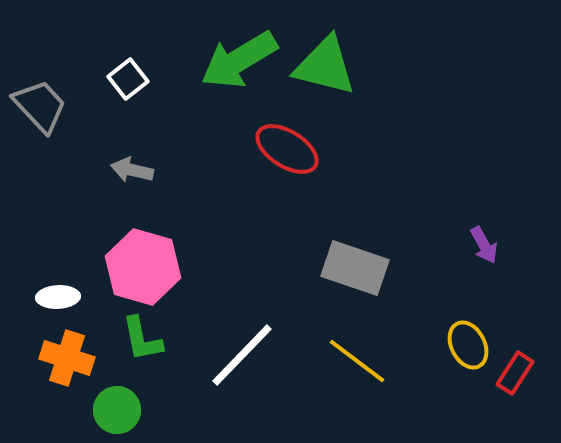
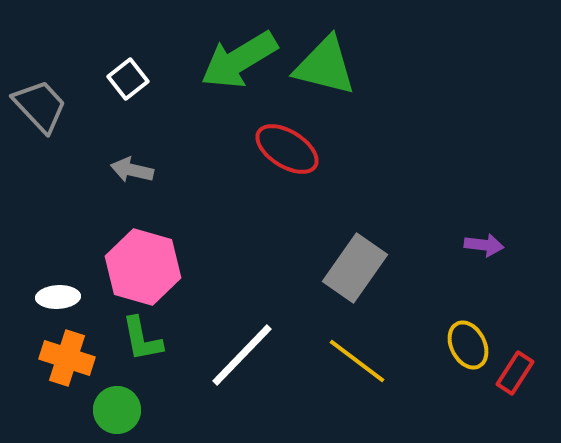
purple arrow: rotated 54 degrees counterclockwise
gray rectangle: rotated 74 degrees counterclockwise
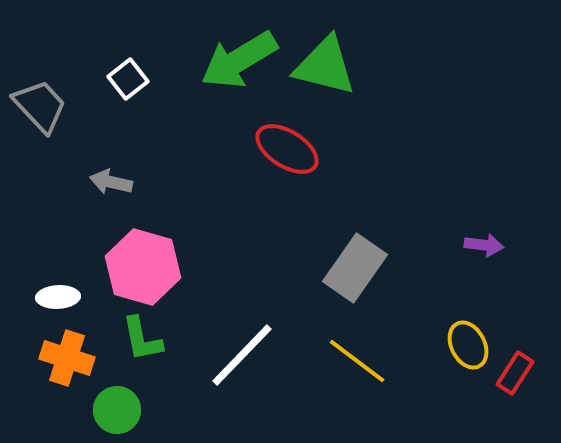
gray arrow: moved 21 px left, 12 px down
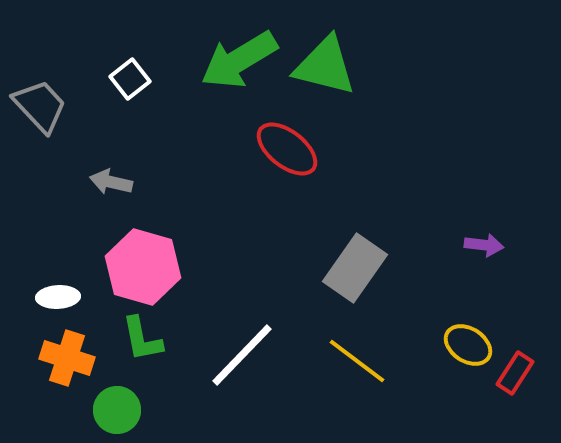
white square: moved 2 px right
red ellipse: rotated 6 degrees clockwise
yellow ellipse: rotated 30 degrees counterclockwise
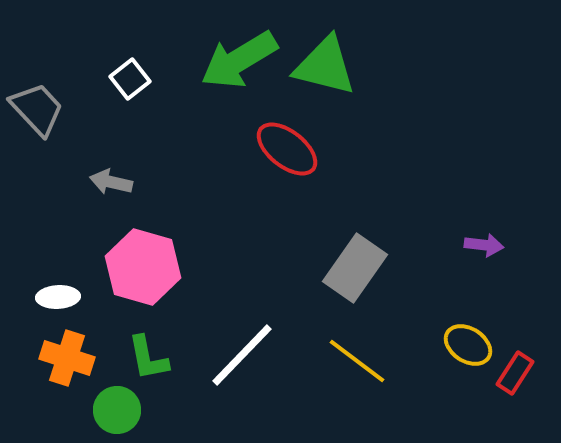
gray trapezoid: moved 3 px left, 3 px down
green L-shape: moved 6 px right, 19 px down
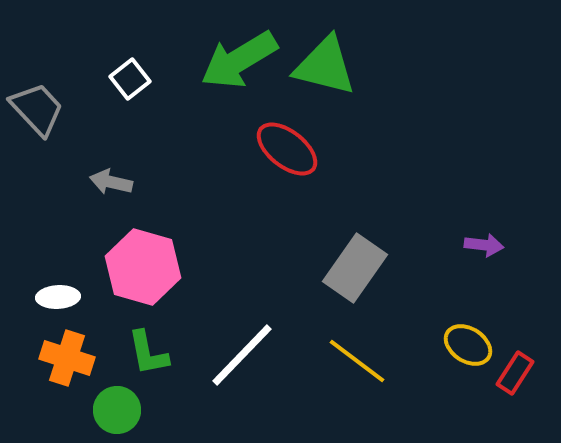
green L-shape: moved 5 px up
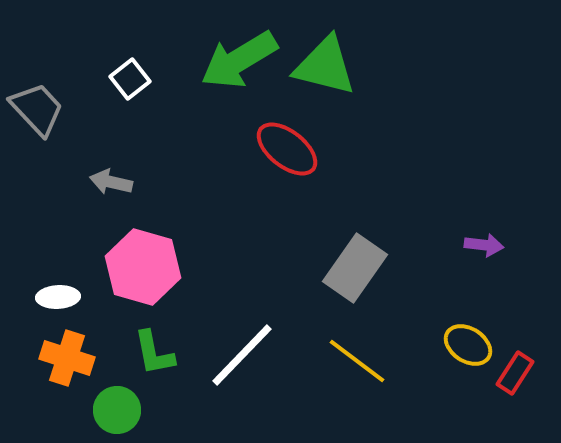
green L-shape: moved 6 px right
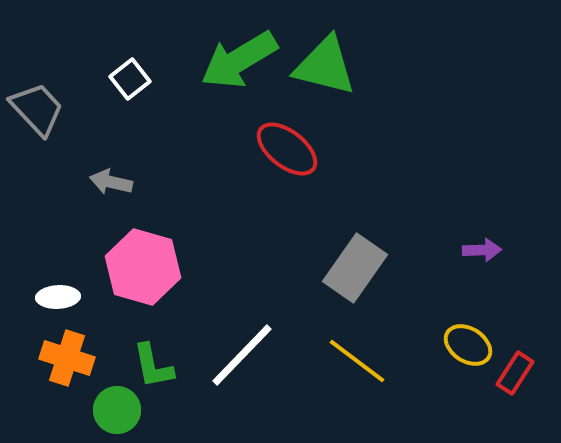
purple arrow: moved 2 px left, 5 px down; rotated 9 degrees counterclockwise
green L-shape: moved 1 px left, 13 px down
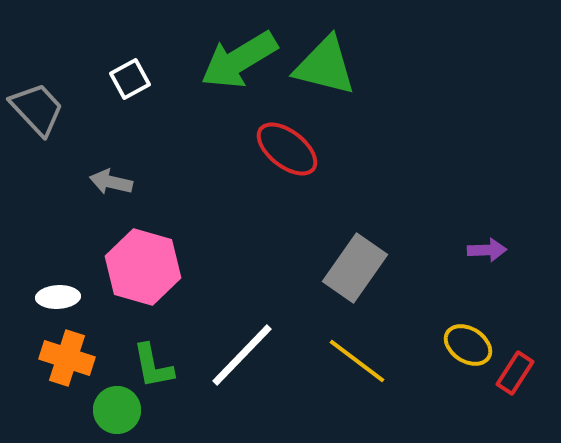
white square: rotated 9 degrees clockwise
purple arrow: moved 5 px right
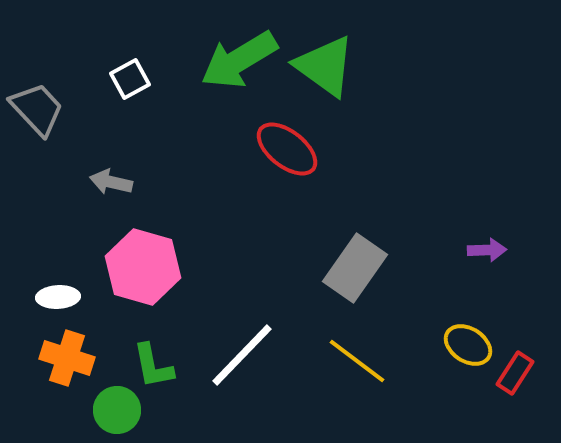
green triangle: rotated 22 degrees clockwise
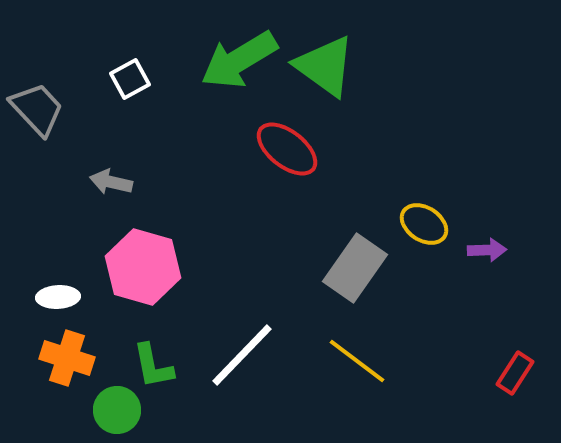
yellow ellipse: moved 44 px left, 121 px up
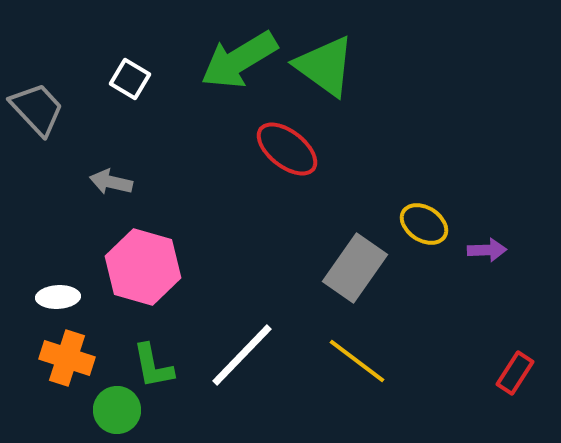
white square: rotated 30 degrees counterclockwise
